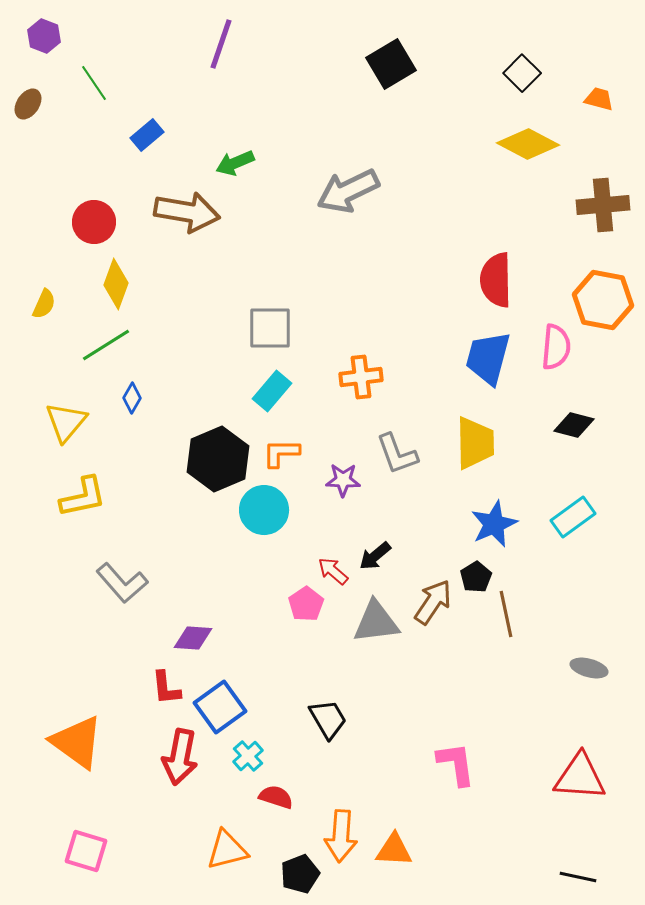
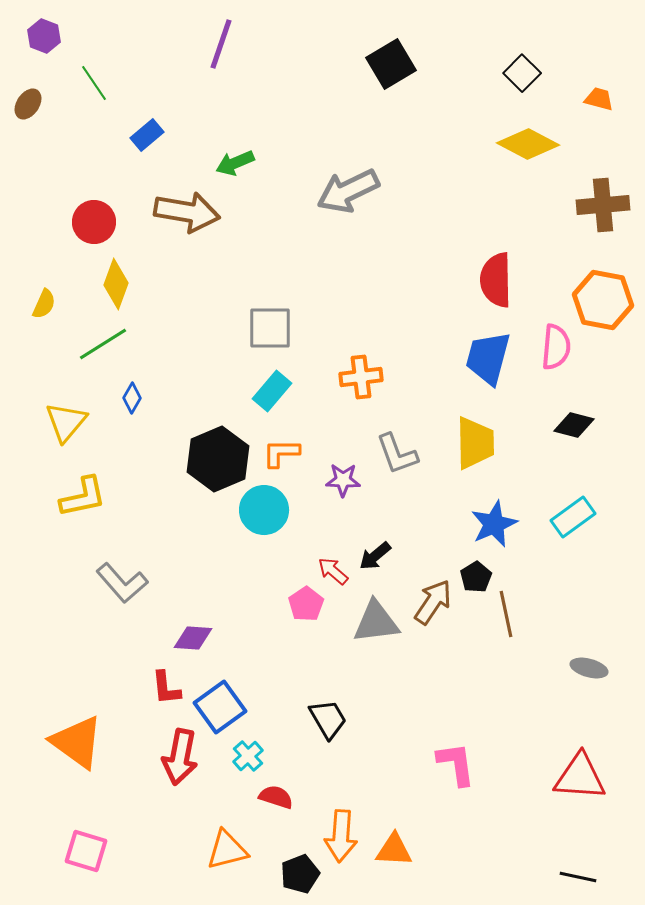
green line at (106, 345): moved 3 px left, 1 px up
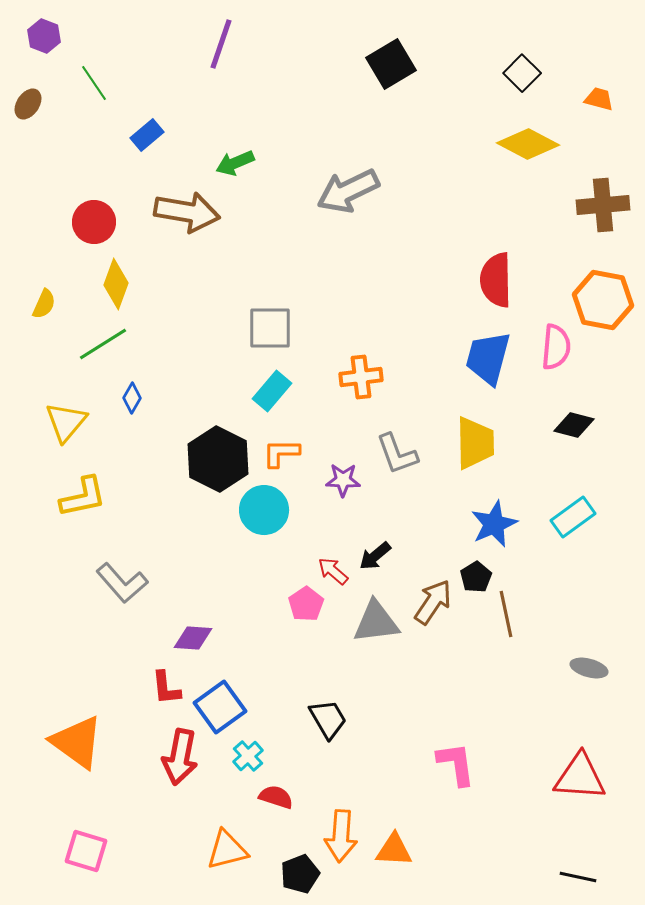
black hexagon at (218, 459): rotated 10 degrees counterclockwise
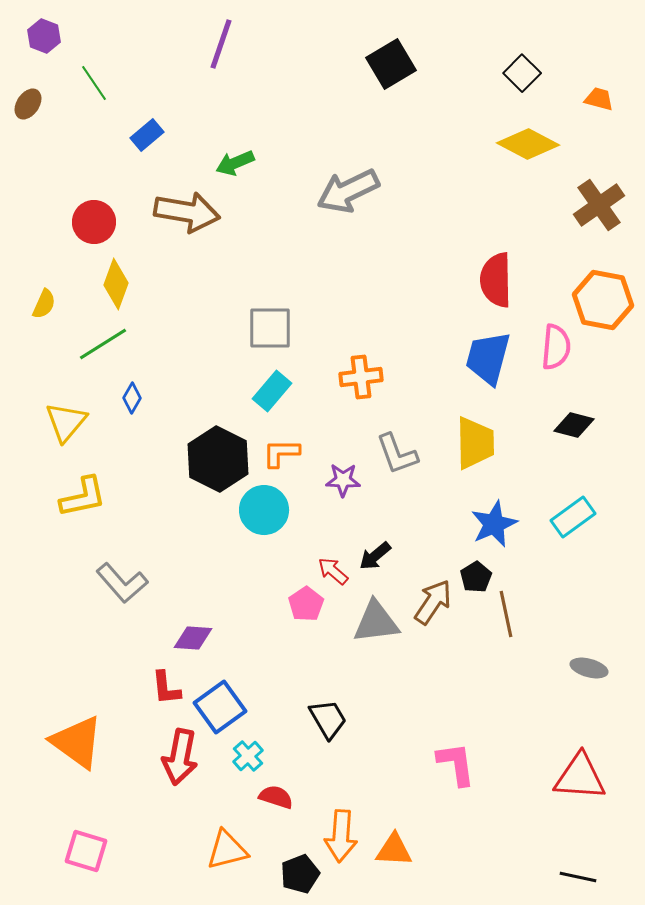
brown cross at (603, 205): moved 4 px left; rotated 30 degrees counterclockwise
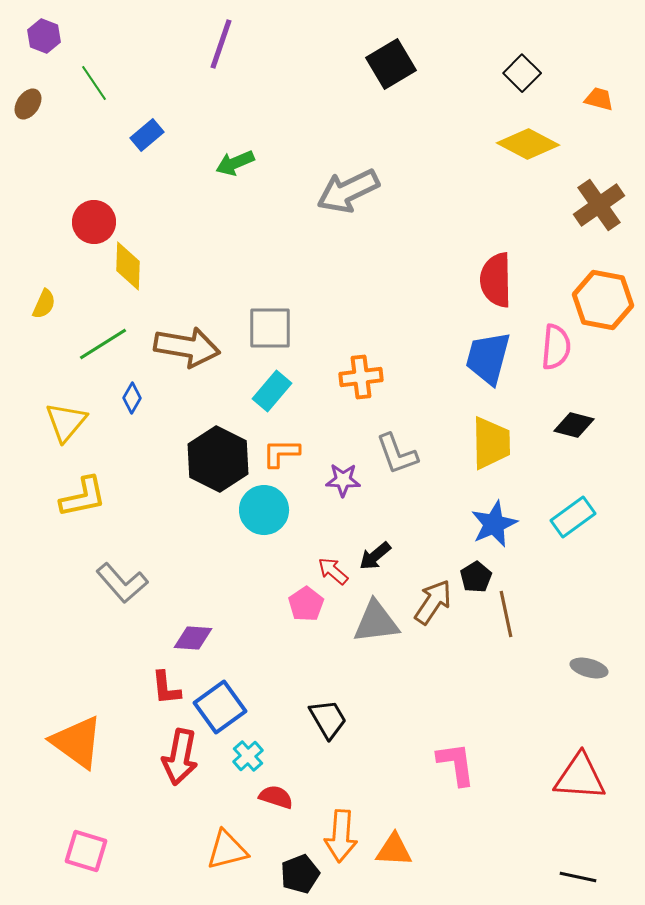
brown arrow at (187, 212): moved 135 px down
yellow diamond at (116, 284): moved 12 px right, 18 px up; rotated 18 degrees counterclockwise
yellow trapezoid at (475, 443): moved 16 px right
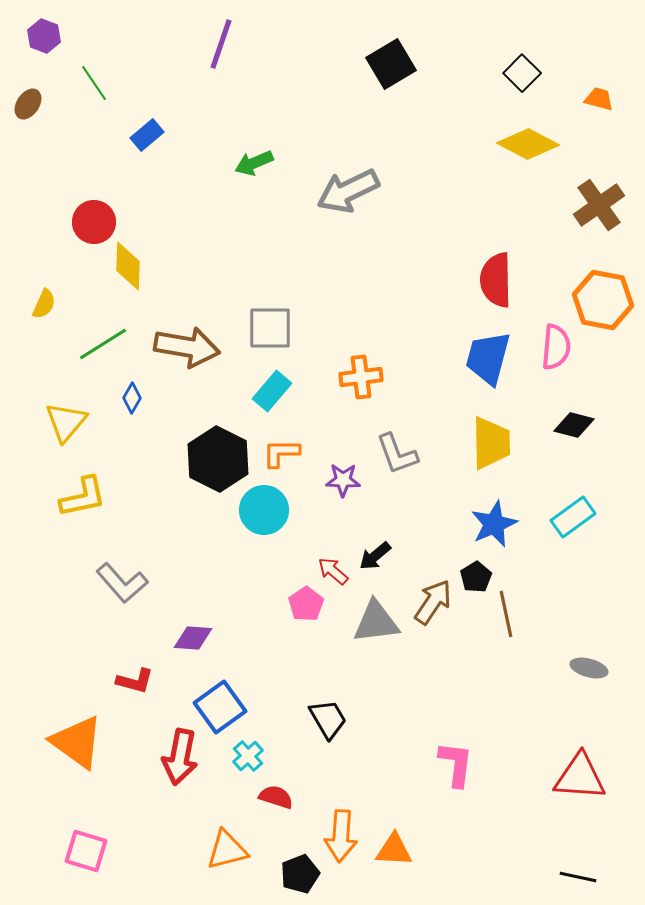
green arrow at (235, 163): moved 19 px right
red L-shape at (166, 688): moved 31 px left, 7 px up; rotated 69 degrees counterclockwise
pink L-shape at (456, 764): rotated 15 degrees clockwise
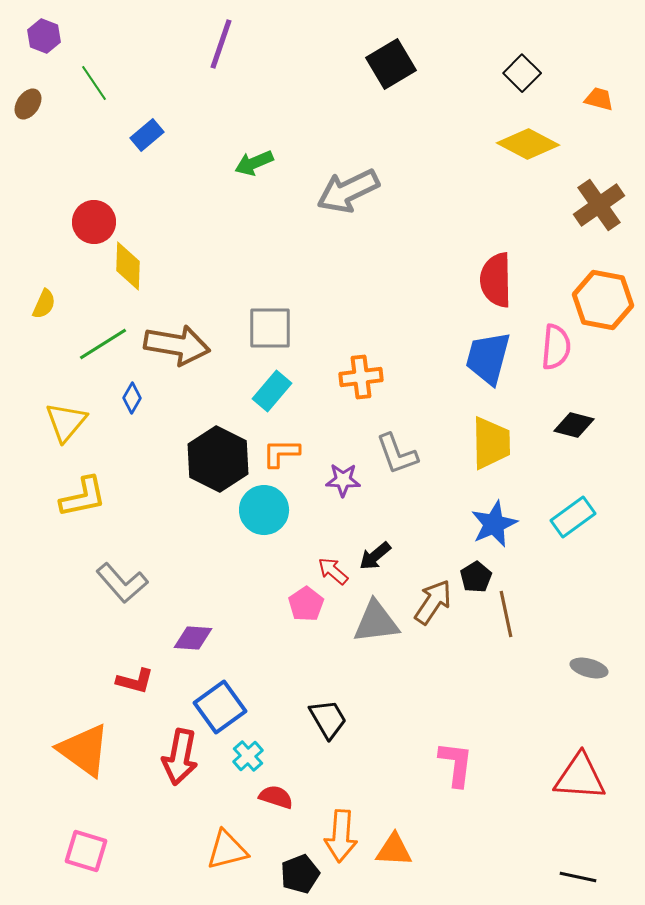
brown arrow at (187, 347): moved 10 px left, 2 px up
orange triangle at (77, 742): moved 7 px right, 8 px down
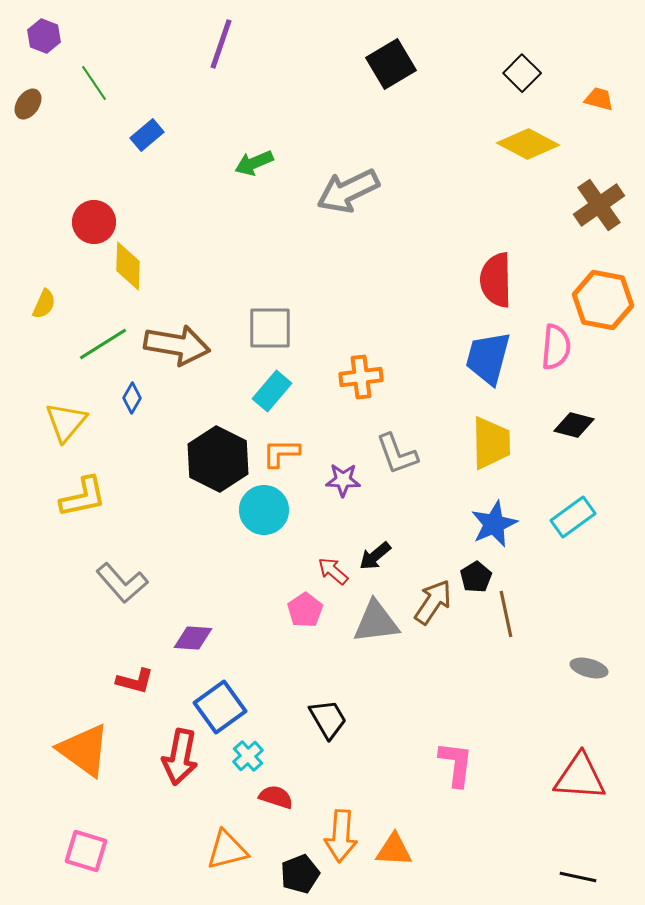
pink pentagon at (306, 604): moved 1 px left, 6 px down
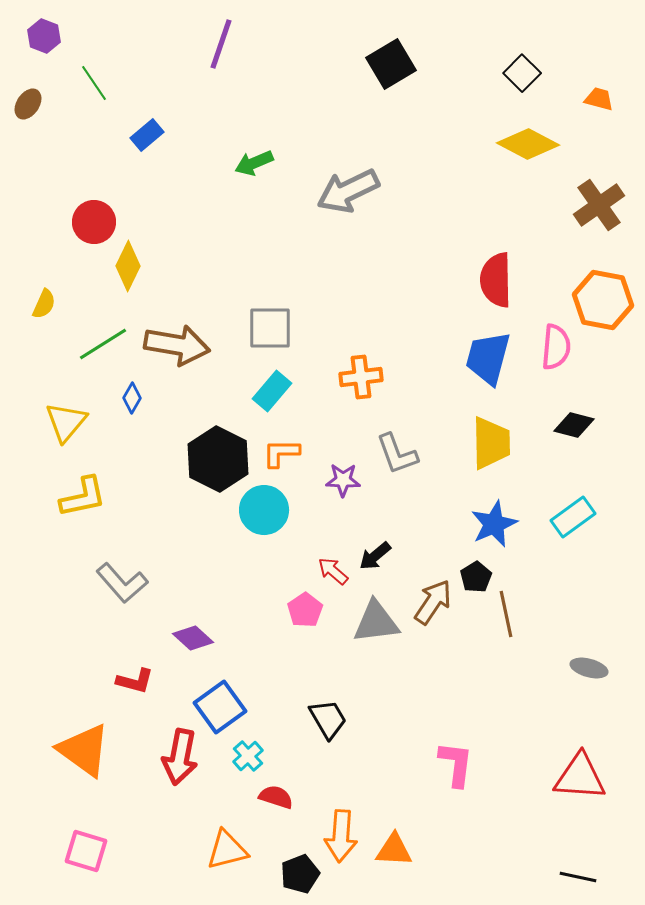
yellow diamond at (128, 266): rotated 24 degrees clockwise
purple diamond at (193, 638): rotated 39 degrees clockwise
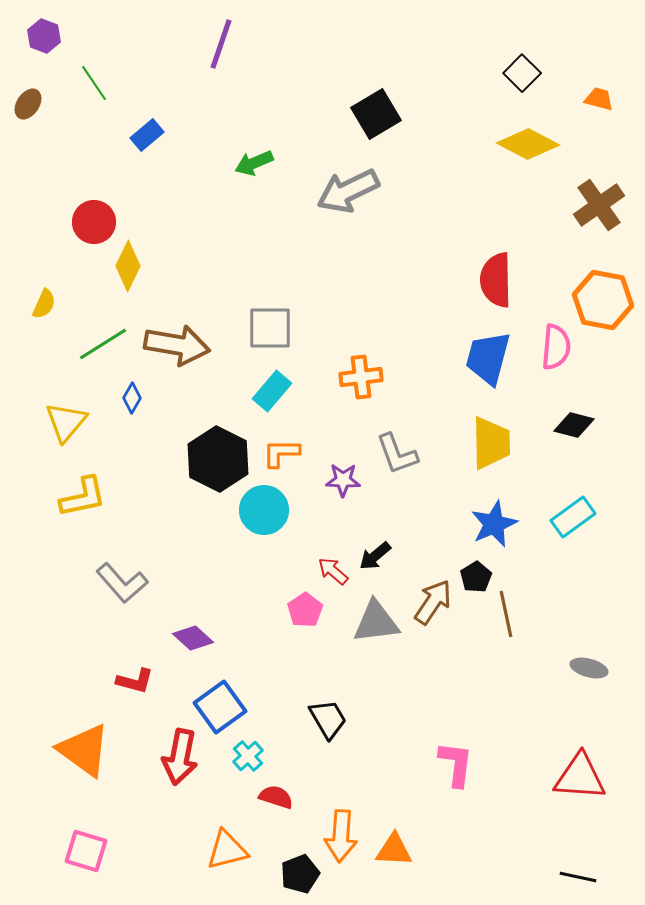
black square at (391, 64): moved 15 px left, 50 px down
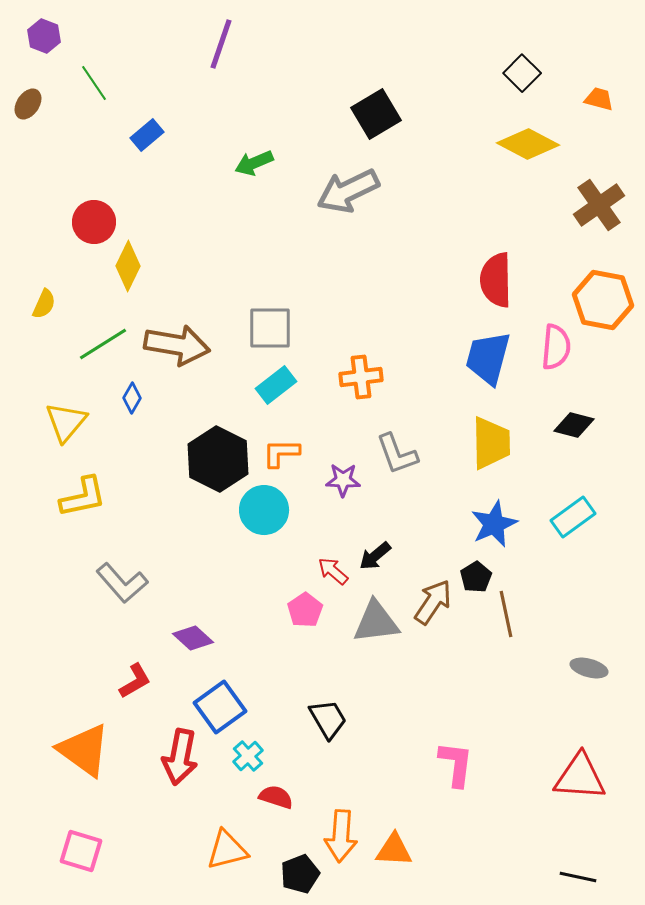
cyan rectangle at (272, 391): moved 4 px right, 6 px up; rotated 12 degrees clockwise
red L-shape at (135, 681): rotated 45 degrees counterclockwise
pink square at (86, 851): moved 5 px left
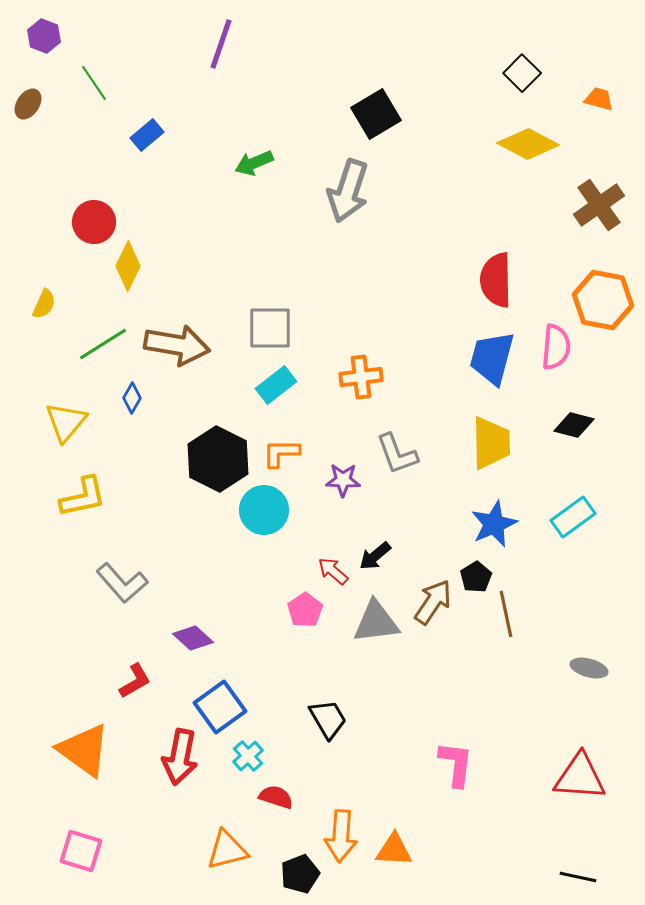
gray arrow at (348, 191): rotated 46 degrees counterclockwise
blue trapezoid at (488, 358): moved 4 px right
